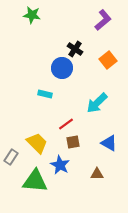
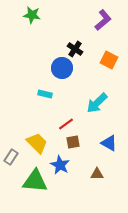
orange square: moved 1 px right; rotated 24 degrees counterclockwise
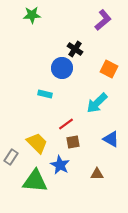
green star: rotated 12 degrees counterclockwise
orange square: moved 9 px down
blue triangle: moved 2 px right, 4 px up
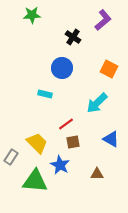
black cross: moved 2 px left, 12 px up
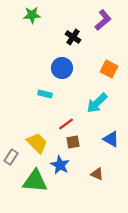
brown triangle: rotated 24 degrees clockwise
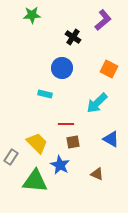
red line: rotated 35 degrees clockwise
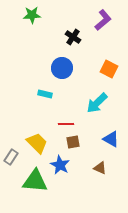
brown triangle: moved 3 px right, 6 px up
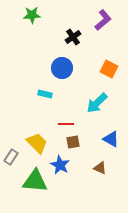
black cross: rotated 21 degrees clockwise
